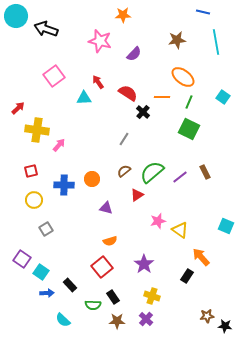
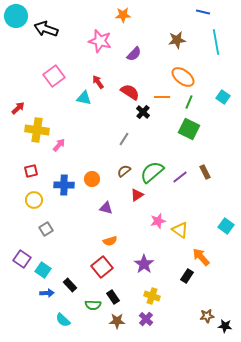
red semicircle at (128, 93): moved 2 px right, 1 px up
cyan triangle at (84, 98): rotated 14 degrees clockwise
cyan square at (226, 226): rotated 14 degrees clockwise
cyan square at (41, 272): moved 2 px right, 2 px up
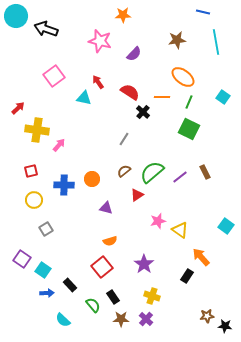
green semicircle at (93, 305): rotated 133 degrees counterclockwise
brown star at (117, 321): moved 4 px right, 2 px up
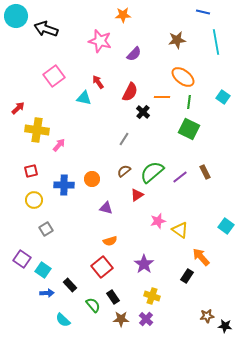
red semicircle at (130, 92): rotated 84 degrees clockwise
green line at (189, 102): rotated 16 degrees counterclockwise
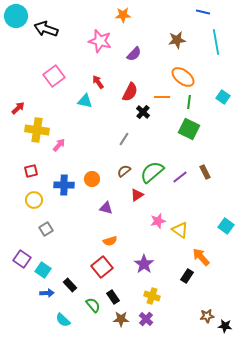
cyan triangle at (84, 98): moved 1 px right, 3 px down
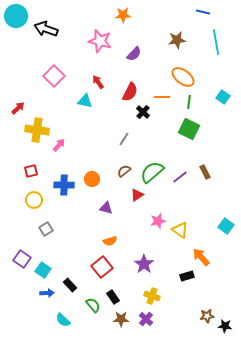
pink square at (54, 76): rotated 10 degrees counterclockwise
black rectangle at (187, 276): rotated 40 degrees clockwise
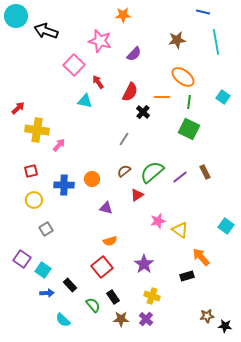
black arrow at (46, 29): moved 2 px down
pink square at (54, 76): moved 20 px right, 11 px up
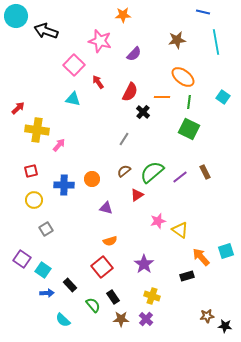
cyan triangle at (85, 101): moved 12 px left, 2 px up
cyan square at (226, 226): moved 25 px down; rotated 35 degrees clockwise
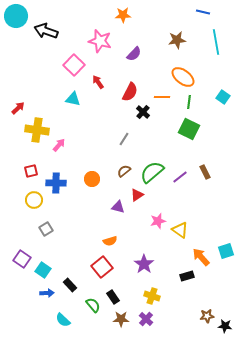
blue cross at (64, 185): moved 8 px left, 2 px up
purple triangle at (106, 208): moved 12 px right, 1 px up
